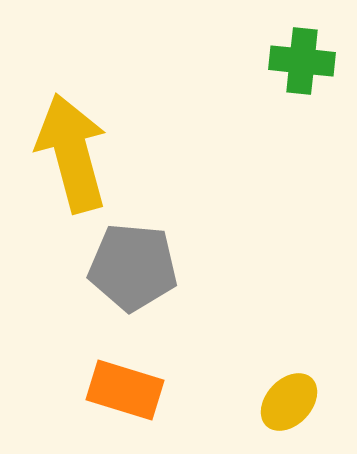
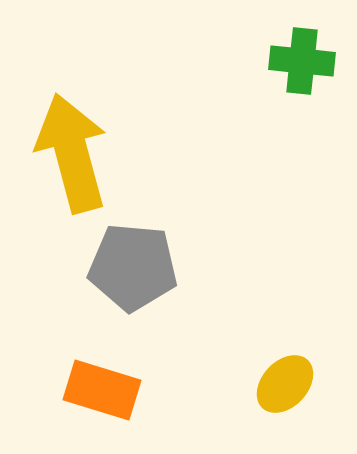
orange rectangle: moved 23 px left
yellow ellipse: moved 4 px left, 18 px up
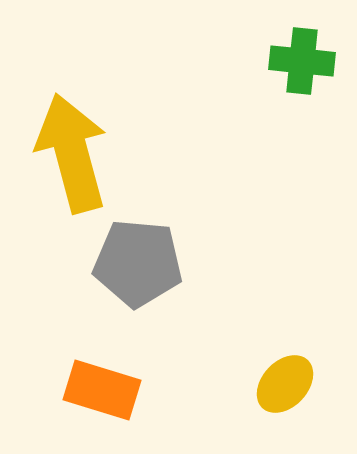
gray pentagon: moved 5 px right, 4 px up
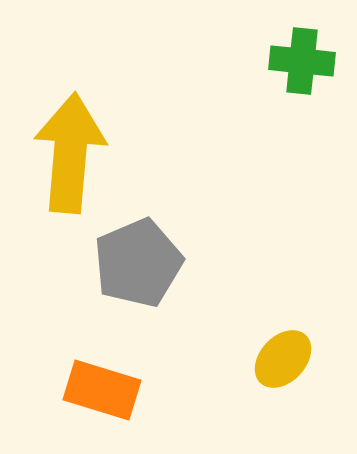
yellow arrow: moved 2 px left; rotated 20 degrees clockwise
gray pentagon: rotated 28 degrees counterclockwise
yellow ellipse: moved 2 px left, 25 px up
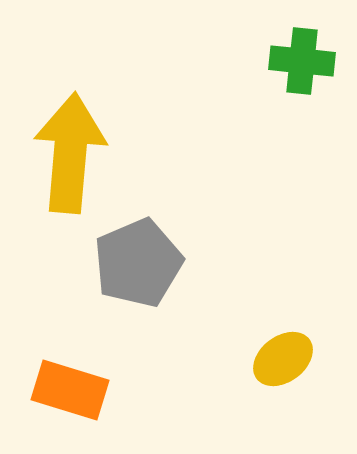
yellow ellipse: rotated 10 degrees clockwise
orange rectangle: moved 32 px left
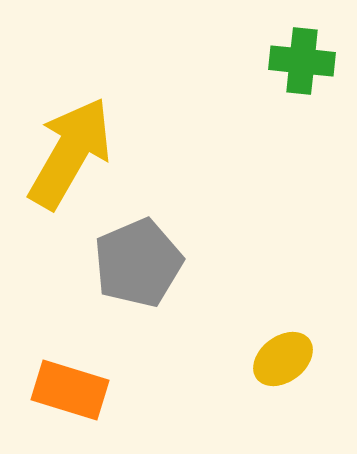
yellow arrow: rotated 25 degrees clockwise
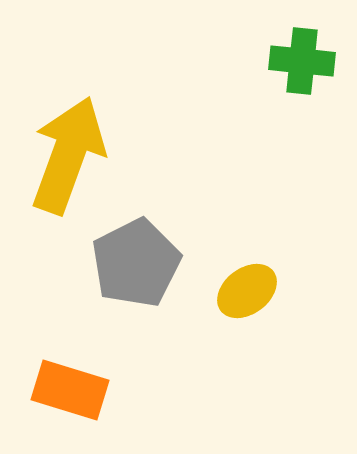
yellow arrow: moved 2 px left, 2 px down; rotated 10 degrees counterclockwise
gray pentagon: moved 2 px left; rotated 4 degrees counterclockwise
yellow ellipse: moved 36 px left, 68 px up
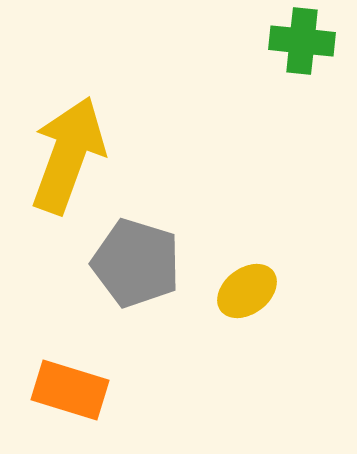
green cross: moved 20 px up
gray pentagon: rotated 28 degrees counterclockwise
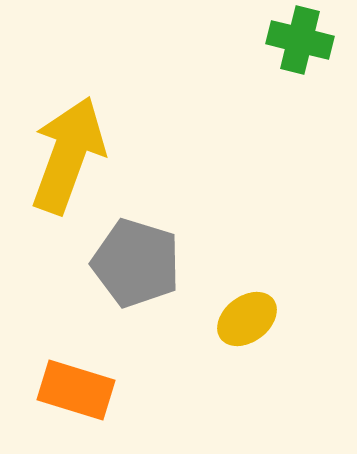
green cross: moved 2 px left, 1 px up; rotated 8 degrees clockwise
yellow ellipse: moved 28 px down
orange rectangle: moved 6 px right
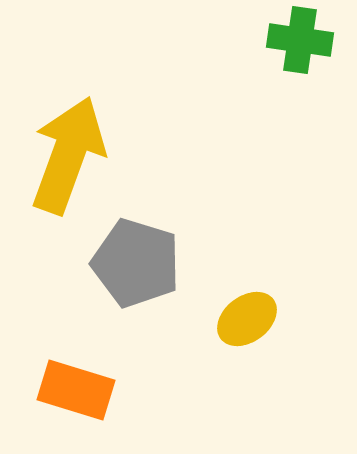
green cross: rotated 6 degrees counterclockwise
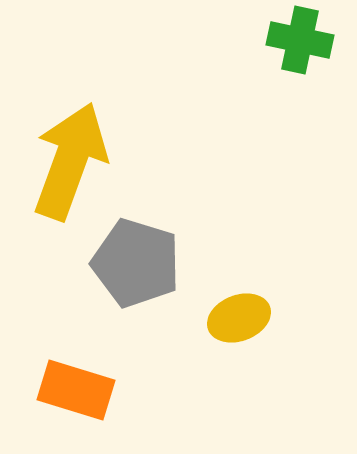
green cross: rotated 4 degrees clockwise
yellow arrow: moved 2 px right, 6 px down
yellow ellipse: moved 8 px left, 1 px up; rotated 16 degrees clockwise
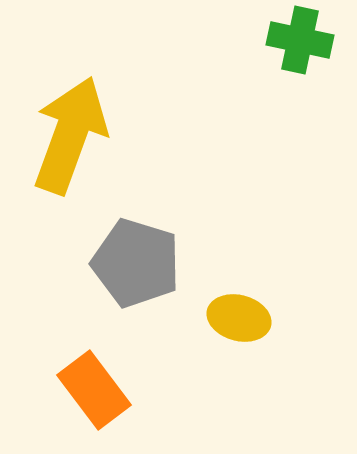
yellow arrow: moved 26 px up
yellow ellipse: rotated 36 degrees clockwise
orange rectangle: moved 18 px right; rotated 36 degrees clockwise
